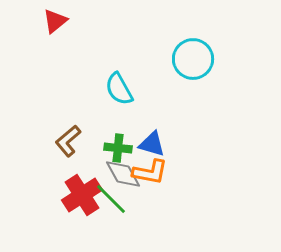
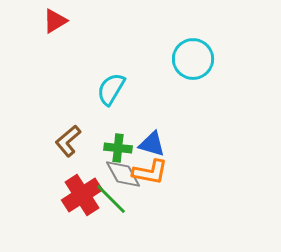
red triangle: rotated 8 degrees clockwise
cyan semicircle: moved 8 px left; rotated 60 degrees clockwise
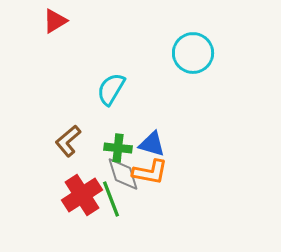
cyan circle: moved 6 px up
gray diamond: rotated 12 degrees clockwise
green line: rotated 24 degrees clockwise
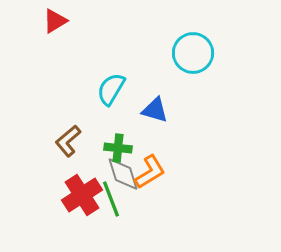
blue triangle: moved 3 px right, 34 px up
orange L-shape: rotated 42 degrees counterclockwise
